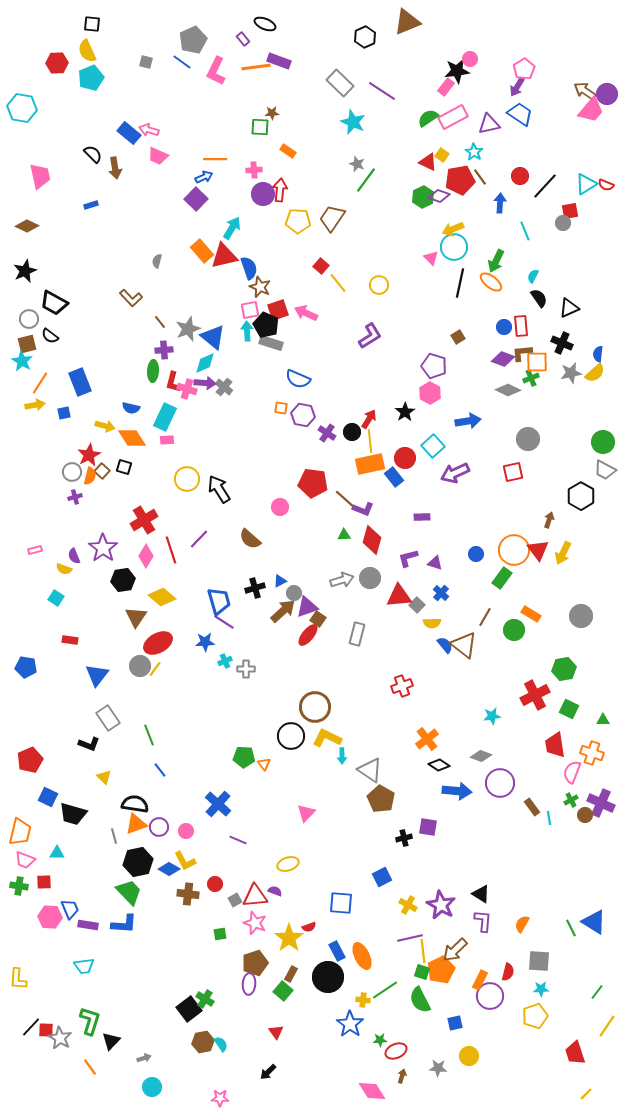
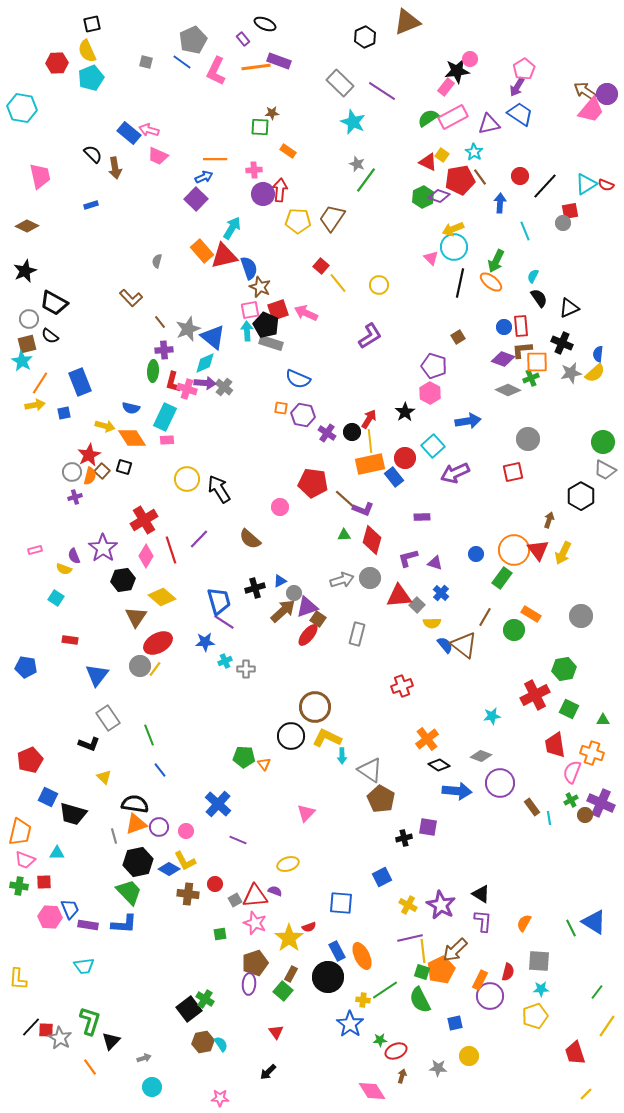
black square at (92, 24): rotated 18 degrees counterclockwise
brown L-shape at (522, 353): moved 3 px up
orange semicircle at (522, 924): moved 2 px right, 1 px up
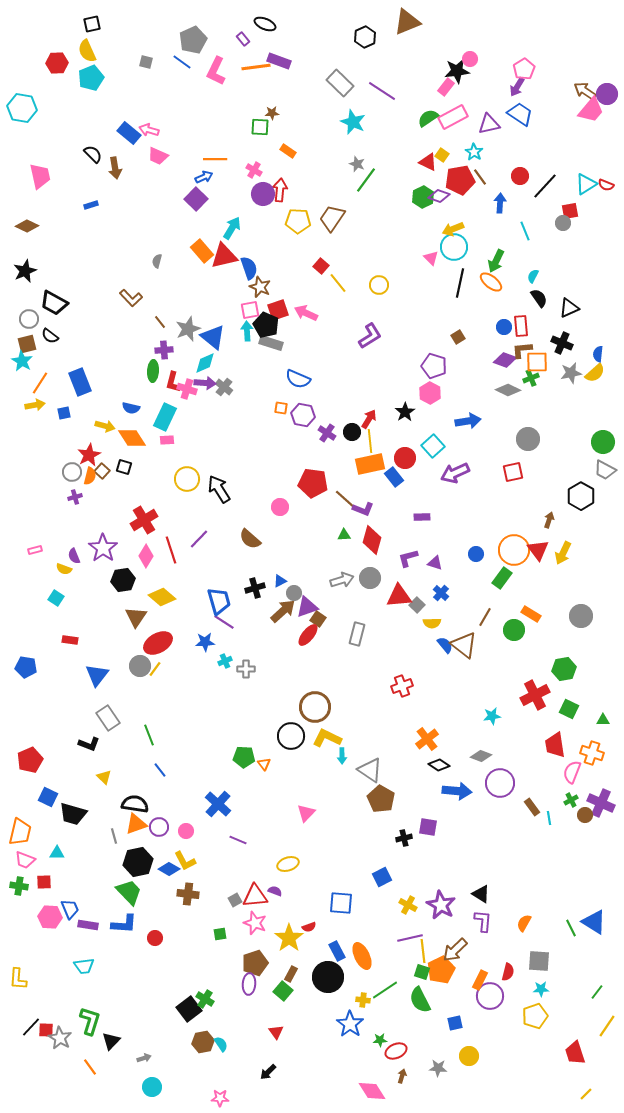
pink cross at (254, 170): rotated 35 degrees clockwise
purple diamond at (503, 359): moved 2 px right, 1 px down
red circle at (215, 884): moved 60 px left, 54 px down
